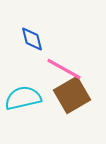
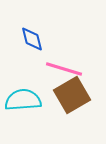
pink line: rotated 12 degrees counterclockwise
cyan semicircle: moved 2 px down; rotated 9 degrees clockwise
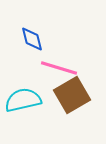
pink line: moved 5 px left, 1 px up
cyan semicircle: rotated 9 degrees counterclockwise
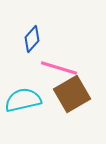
blue diamond: rotated 56 degrees clockwise
brown square: moved 1 px up
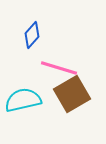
blue diamond: moved 4 px up
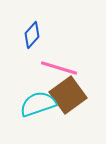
brown square: moved 4 px left, 1 px down; rotated 6 degrees counterclockwise
cyan semicircle: moved 15 px right, 4 px down; rotated 6 degrees counterclockwise
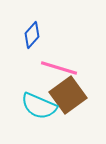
cyan semicircle: moved 1 px right, 2 px down; rotated 138 degrees counterclockwise
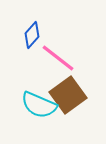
pink line: moved 1 px left, 10 px up; rotated 21 degrees clockwise
cyan semicircle: moved 1 px up
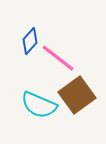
blue diamond: moved 2 px left, 6 px down
brown square: moved 9 px right
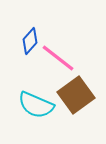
brown square: moved 1 px left
cyan semicircle: moved 3 px left
